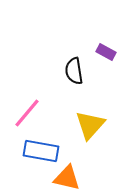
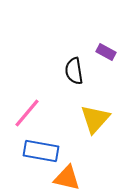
yellow triangle: moved 5 px right, 6 px up
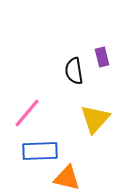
purple rectangle: moved 4 px left, 5 px down; rotated 48 degrees clockwise
blue rectangle: moved 1 px left; rotated 12 degrees counterclockwise
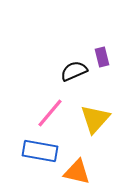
black semicircle: rotated 76 degrees clockwise
pink line: moved 23 px right
blue rectangle: rotated 12 degrees clockwise
orange triangle: moved 10 px right, 6 px up
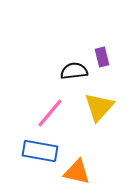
black semicircle: rotated 16 degrees clockwise
yellow triangle: moved 4 px right, 12 px up
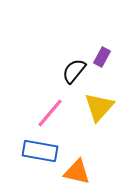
purple rectangle: rotated 42 degrees clockwise
black semicircle: rotated 44 degrees counterclockwise
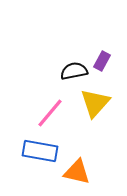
purple rectangle: moved 4 px down
black semicircle: rotated 40 degrees clockwise
yellow triangle: moved 4 px left, 4 px up
